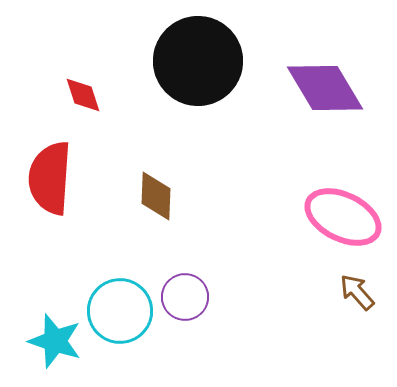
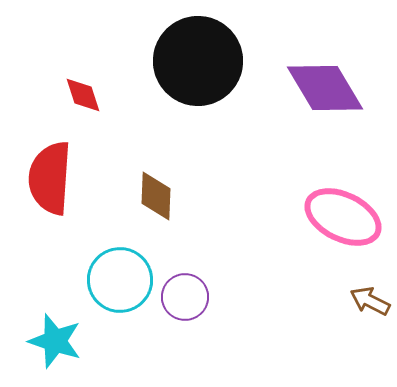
brown arrow: moved 13 px right, 9 px down; rotated 21 degrees counterclockwise
cyan circle: moved 31 px up
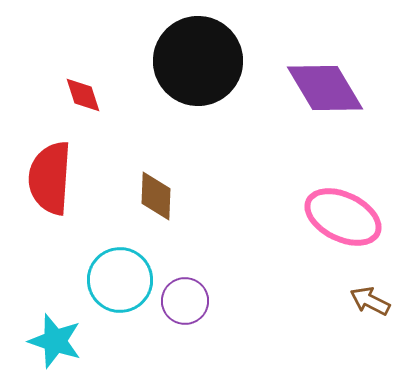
purple circle: moved 4 px down
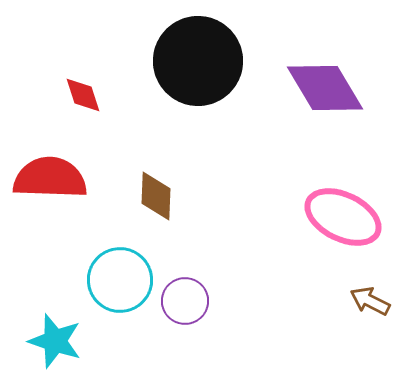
red semicircle: rotated 88 degrees clockwise
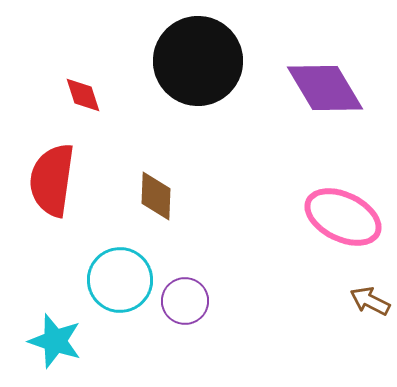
red semicircle: moved 2 px right, 2 px down; rotated 84 degrees counterclockwise
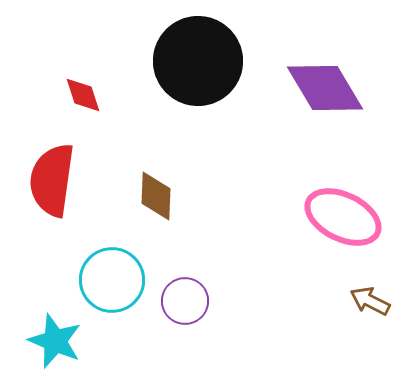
cyan circle: moved 8 px left
cyan star: rotated 4 degrees clockwise
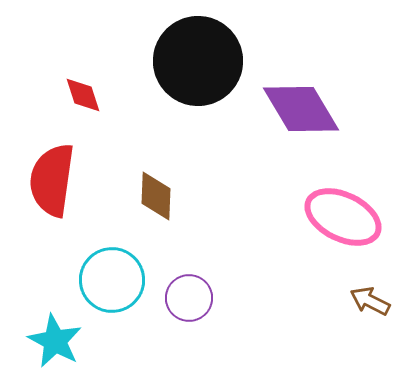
purple diamond: moved 24 px left, 21 px down
purple circle: moved 4 px right, 3 px up
cyan star: rotated 6 degrees clockwise
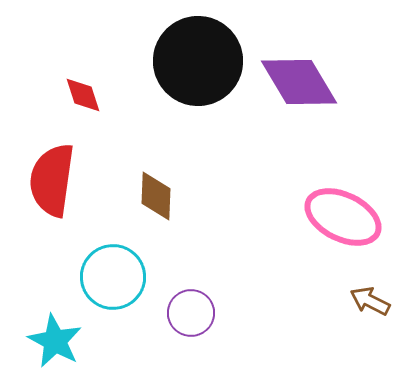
purple diamond: moved 2 px left, 27 px up
cyan circle: moved 1 px right, 3 px up
purple circle: moved 2 px right, 15 px down
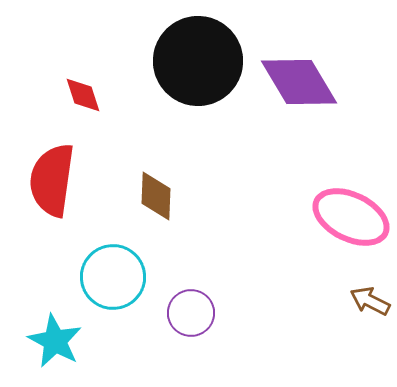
pink ellipse: moved 8 px right
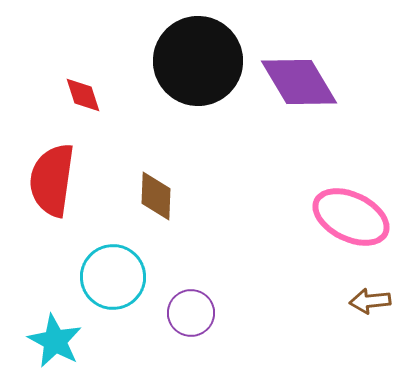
brown arrow: rotated 33 degrees counterclockwise
